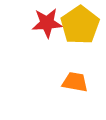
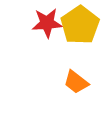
orange trapezoid: moved 1 px right; rotated 152 degrees counterclockwise
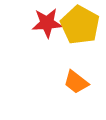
yellow pentagon: rotated 9 degrees counterclockwise
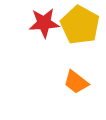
red star: moved 3 px left
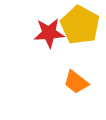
red star: moved 5 px right, 10 px down
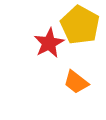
red star: moved 10 px down; rotated 24 degrees counterclockwise
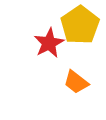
yellow pentagon: rotated 9 degrees clockwise
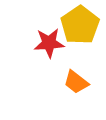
red star: rotated 24 degrees clockwise
